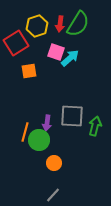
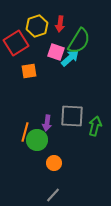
green semicircle: moved 1 px right, 17 px down
green circle: moved 2 px left
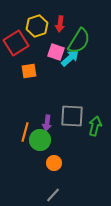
green circle: moved 3 px right
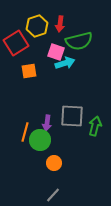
green semicircle: rotated 44 degrees clockwise
cyan arrow: moved 5 px left, 5 px down; rotated 24 degrees clockwise
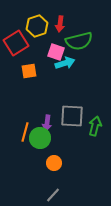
green circle: moved 2 px up
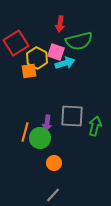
yellow hexagon: moved 32 px down; rotated 15 degrees counterclockwise
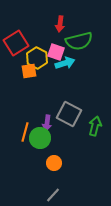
gray square: moved 3 px left, 2 px up; rotated 25 degrees clockwise
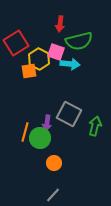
yellow hexagon: moved 2 px right, 1 px down
cyan arrow: moved 5 px right, 1 px down; rotated 24 degrees clockwise
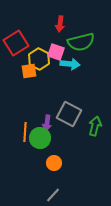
green semicircle: moved 2 px right, 1 px down
orange line: rotated 12 degrees counterclockwise
